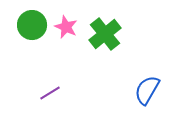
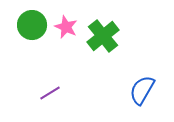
green cross: moved 2 px left, 2 px down
blue semicircle: moved 5 px left
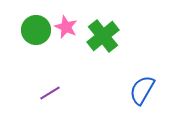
green circle: moved 4 px right, 5 px down
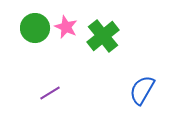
green circle: moved 1 px left, 2 px up
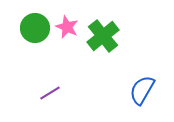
pink star: moved 1 px right
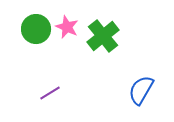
green circle: moved 1 px right, 1 px down
blue semicircle: moved 1 px left
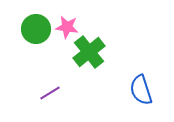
pink star: rotated 15 degrees counterclockwise
green cross: moved 14 px left, 16 px down
blue semicircle: rotated 48 degrees counterclockwise
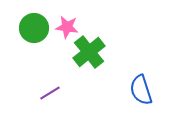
green circle: moved 2 px left, 1 px up
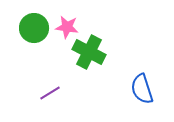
green cross: rotated 24 degrees counterclockwise
blue semicircle: moved 1 px right, 1 px up
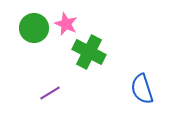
pink star: moved 1 px left, 3 px up; rotated 15 degrees clockwise
